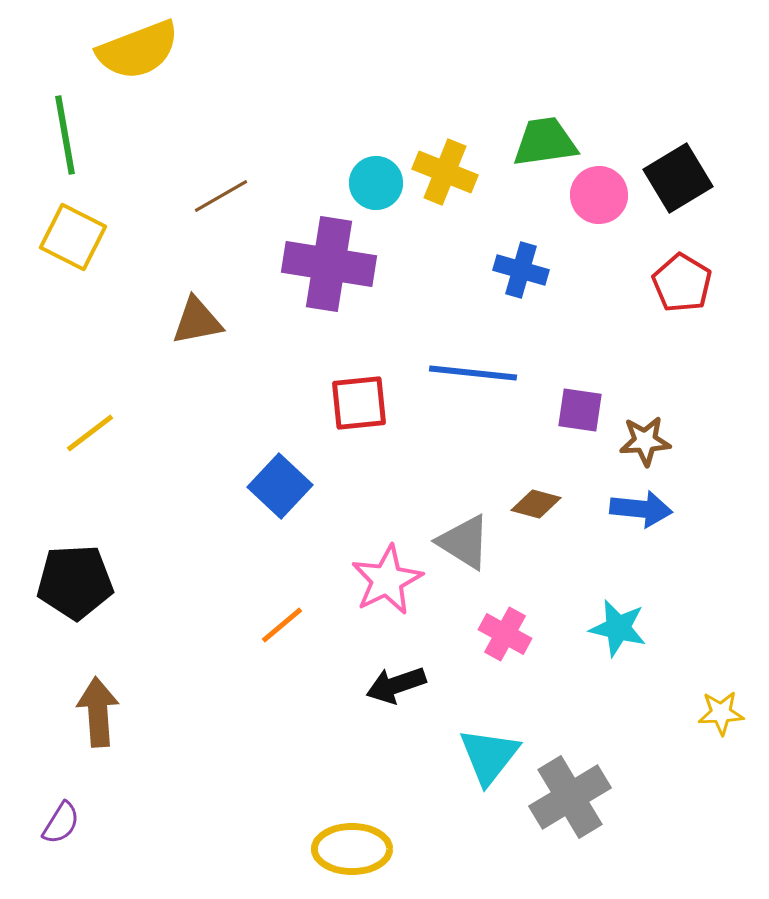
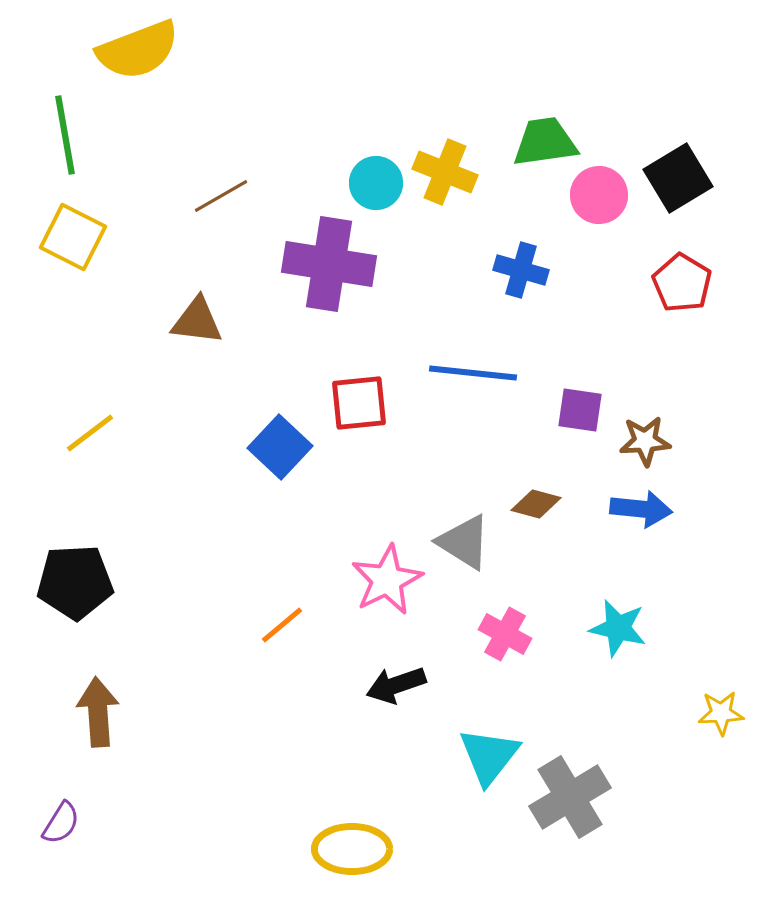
brown triangle: rotated 18 degrees clockwise
blue square: moved 39 px up
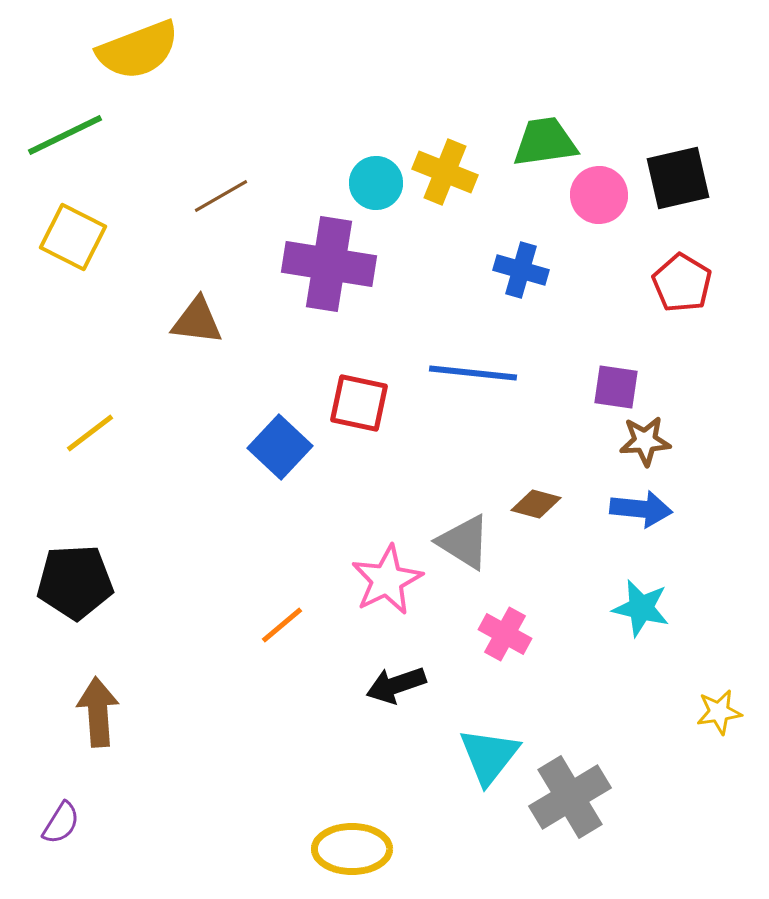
green line: rotated 74 degrees clockwise
black square: rotated 18 degrees clockwise
red square: rotated 18 degrees clockwise
purple square: moved 36 px right, 23 px up
cyan star: moved 23 px right, 20 px up
yellow star: moved 2 px left, 1 px up; rotated 6 degrees counterclockwise
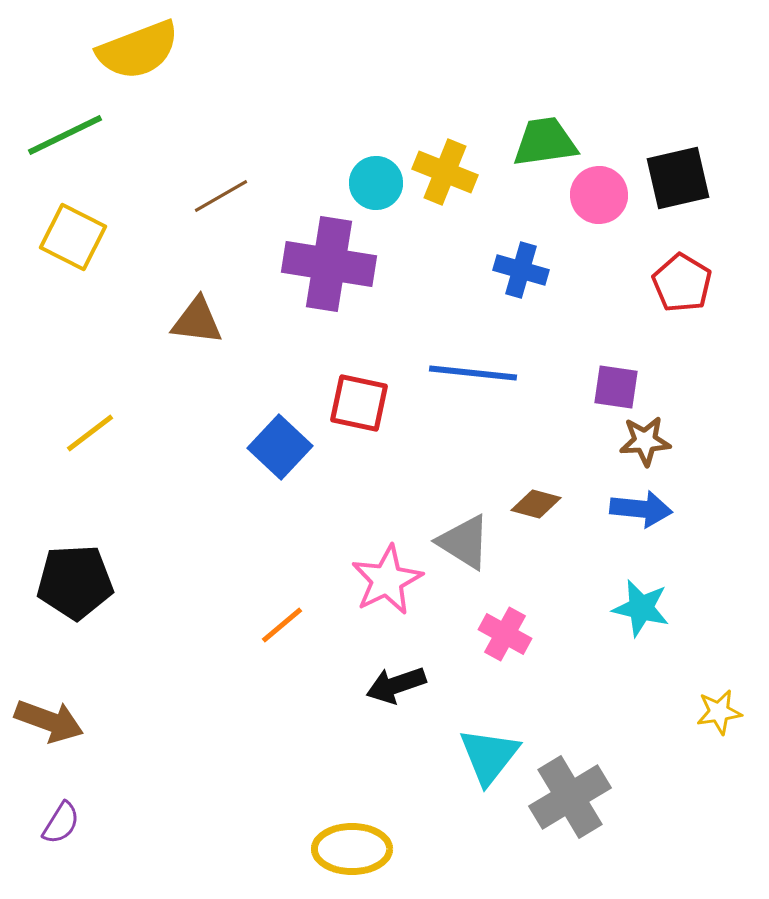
brown arrow: moved 49 px left, 9 px down; rotated 114 degrees clockwise
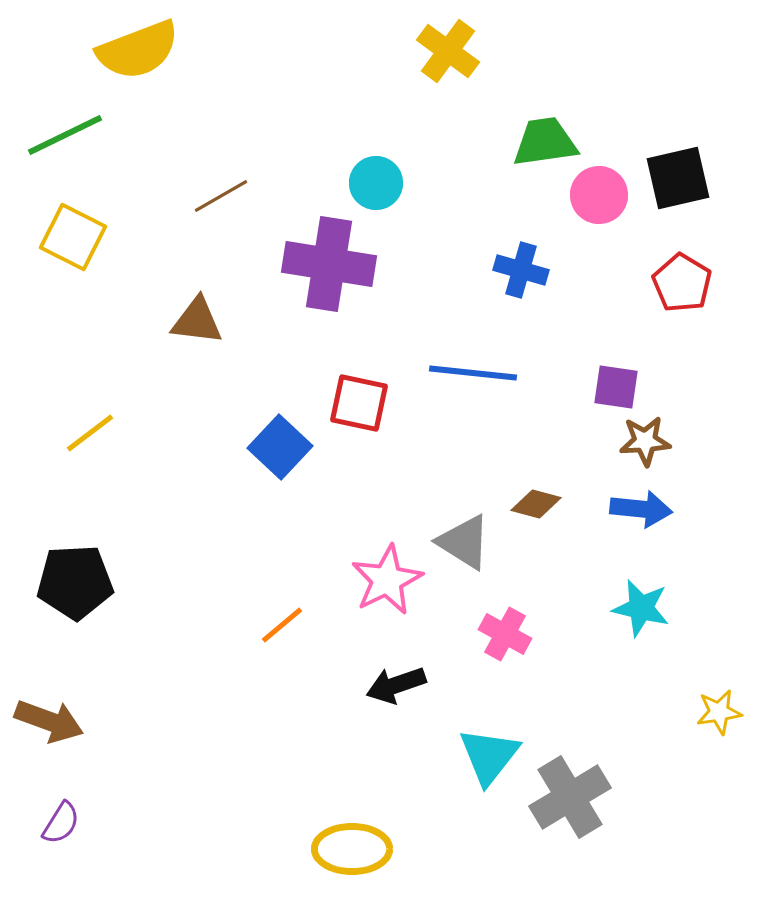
yellow cross: moved 3 px right, 121 px up; rotated 14 degrees clockwise
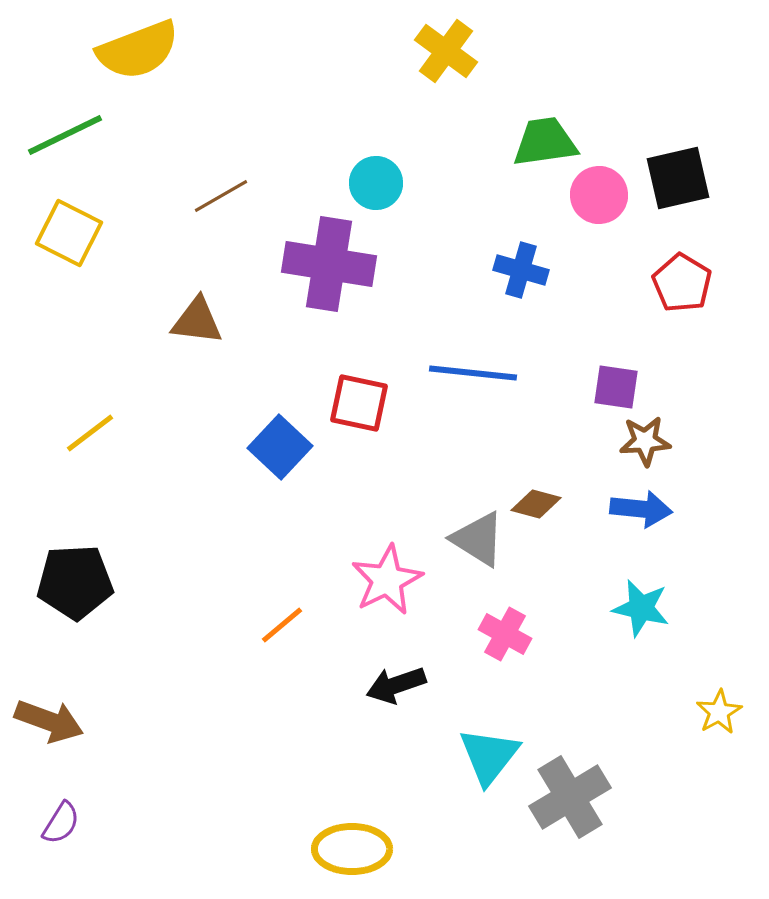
yellow cross: moved 2 px left
yellow square: moved 4 px left, 4 px up
gray triangle: moved 14 px right, 3 px up
yellow star: rotated 21 degrees counterclockwise
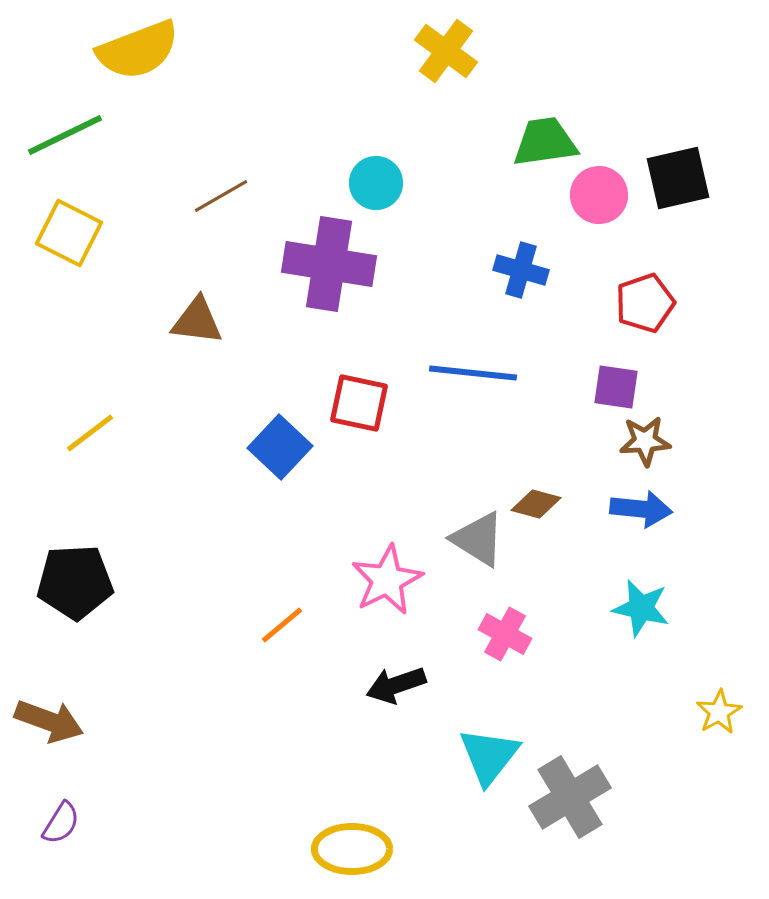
red pentagon: moved 37 px left, 20 px down; rotated 22 degrees clockwise
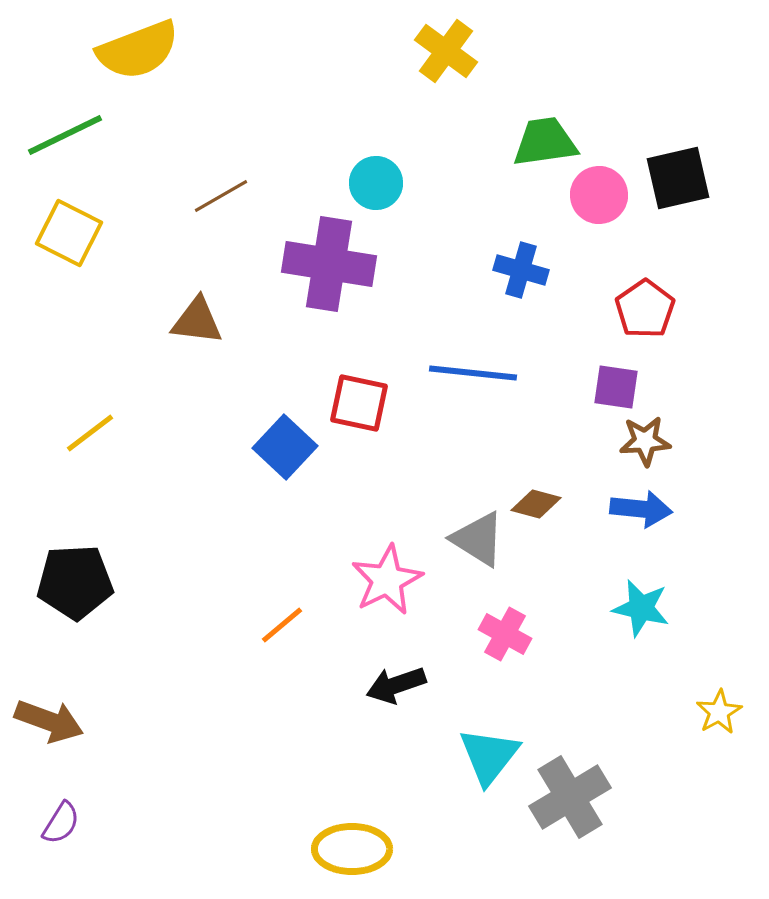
red pentagon: moved 6 px down; rotated 16 degrees counterclockwise
blue square: moved 5 px right
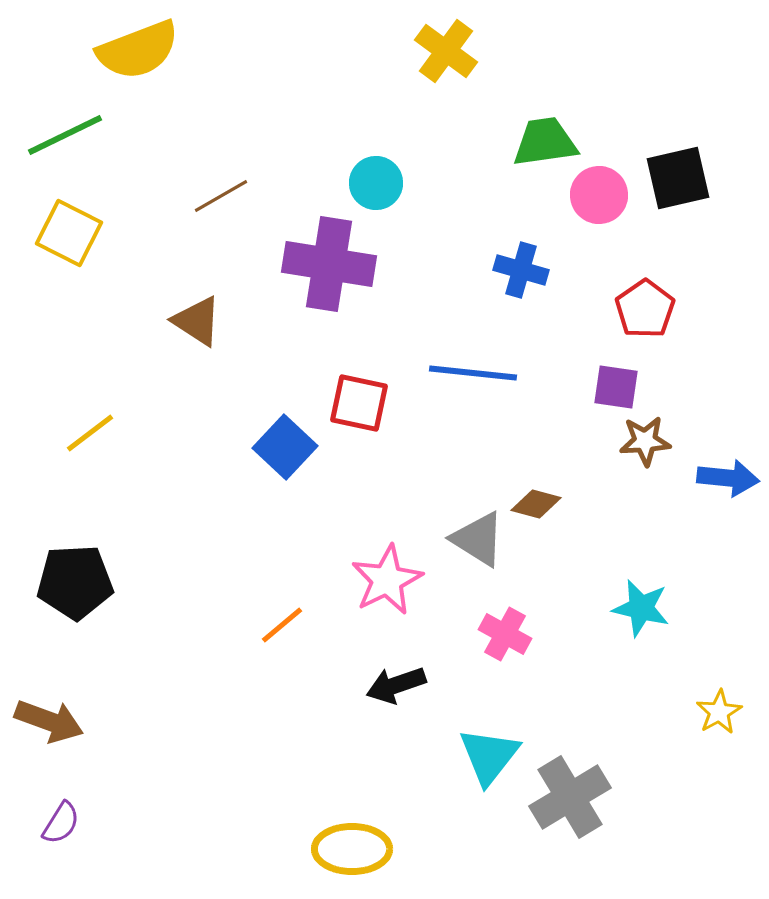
brown triangle: rotated 26 degrees clockwise
blue arrow: moved 87 px right, 31 px up
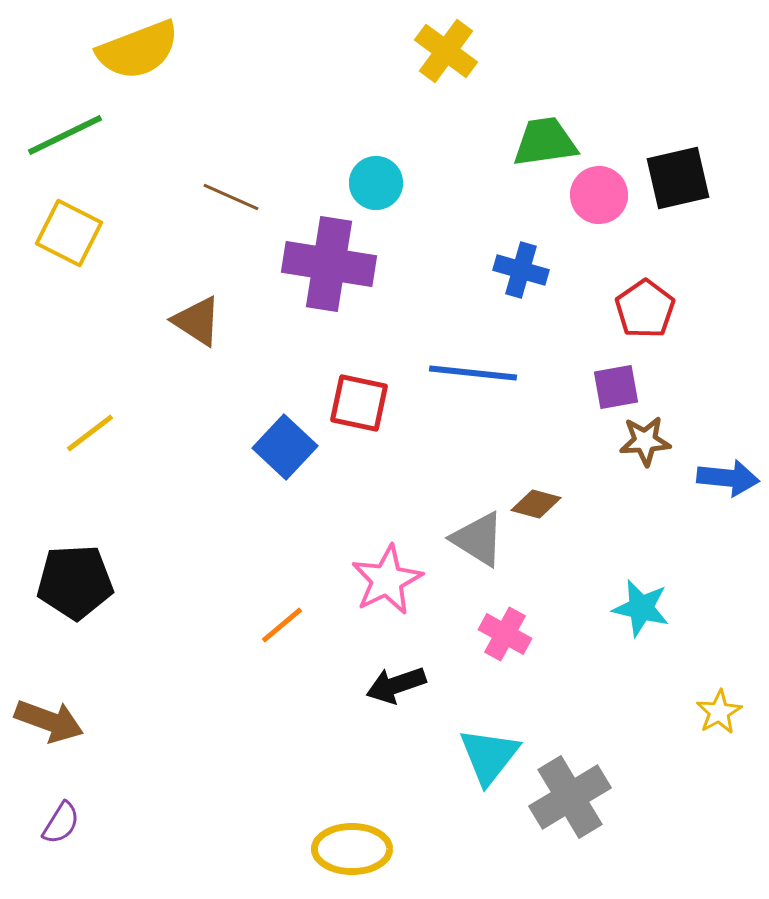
brown line: moved 10 px right, 1 px down; rotated 54 degrees clockwise
purple square: rotated 18 degrees counterclockwise
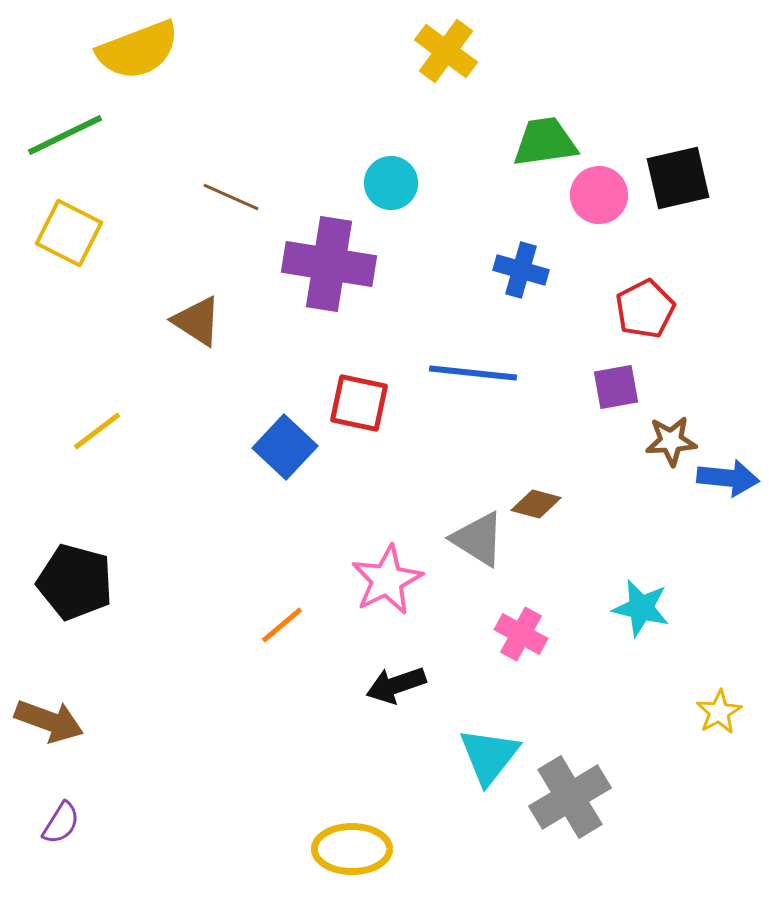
cyan circle: moved 15 px right
red pentagon: rotated 8 degrees clockwise
yellow line: moved 7 px right, 2 px up
brown star: moved 26 px right
black pentagon: rotated 18 degrees clockwise
pink cross: moved 16 px right
